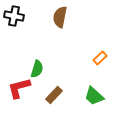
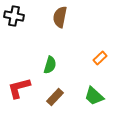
green semicircle: moved 13 px right, 4 px up
brown rectangle: moved 1 px right, 2 px down
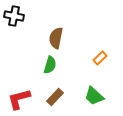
brown semicircle: moved 4 px left, 21 px down
red L-shape: moved 11 px down
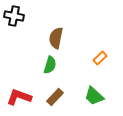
red L-shape: moved 2 px up; rotated 35 degrees clockwise
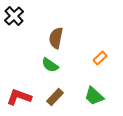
black cross: rotated 36 degrees clockwise
green semicircle: rotated 108 degrees clockwise
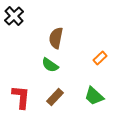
red L-shape: moved 2 px right; rotated 75 degrees clockwise
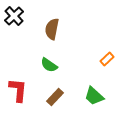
brown semicircle: moved 4 px left, 9 px up
orange rectangle: moved 7 px right, 1 px down
green semicircle: moved 1 px left
red L-shape: moved 3 px left, 7 px up
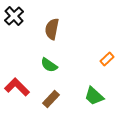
red L-shape: moved 1 px left, 3 px up; rotated 50 degrees counterclockwise
brown rectangle: moved 4 px left, 2 px down
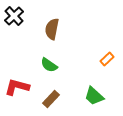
red L-shape: rotated 30 degrees counterclockwise
